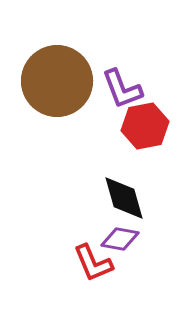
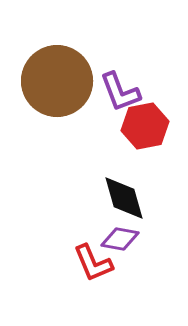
purple L-shape: moved 2 px left, 3 px down
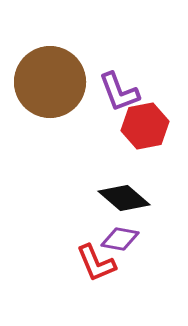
brown circle: moved 7 px left, 1 px down
purple L-shape: moved 1 px left
black diamond: rotated 33 degrees counterclockwise
red L-shape: moved 3 px right
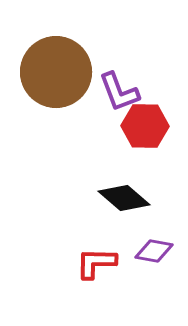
brown circle: moved 6 px right, 10 px up
red hexagon: rotated 12 degrees clockwise
purple diamond: moved 34 px right, 12 px down
red L-shape: rotated 114 degrees clockwise
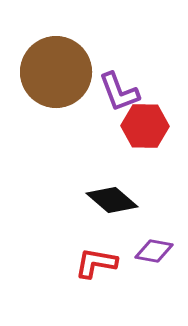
black diamond: moved 12 px left, 2 px down
red L-shape: rotated 9 degrees clockwise
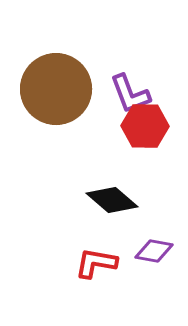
brown circle: moved 17 px down
purple L-shape: moved 11 px right, 2 px down
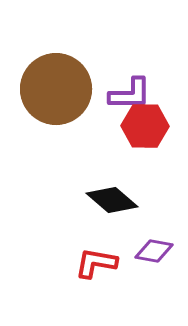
purple L-shape: rotated 69 degrees counterclockwise
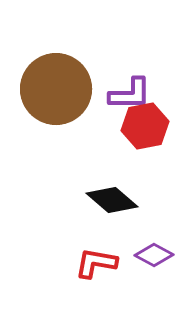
red hexagon: rotated 12 degrees counterclockwise
purple diamond: moved 4 px down; rotated 18 degrees clockwise
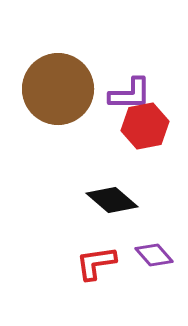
brown circle: moved 2 px right
purple diamond: rotated 21 degrees clockwise
red L-shape: rotated 18 degrees counterclockwise
